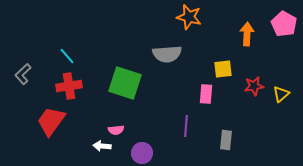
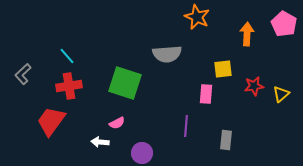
orange star: moved 8 px right; rotated 10 degrees clockwise
pink semicircle: moved 1 px right, 7 px up; rotated 21 degrees counterclockwise
white arrow: moved 2 px left, 4 px up
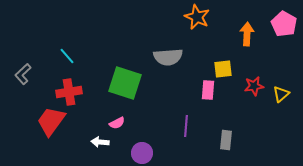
gray semicircle: moved 1 px right, 3 px down
red cross: moved 6 px down
pink rectangle: moved 2 px right, 4 px up
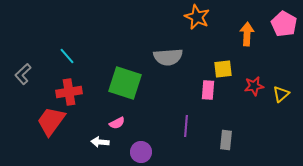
purple circle: moved 1 px left, 1 px up
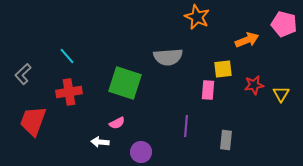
pink pentagon: rotated 15 degrees counterclockwise
orange arrow: moved 6 px down; rotated 65 degrees clockwise
red star: moved 1 px up
yellow triangle: rotated 18 degrees counterclockwise
red trapezoid: moved 18 px left; rotated 16 degrees counterclockwise
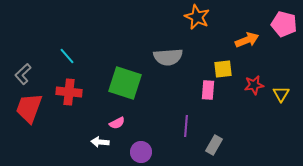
red cross: rotated 15 degrees clockwise
red trapezoid: moved 4 px left, 13 px up
gray rectangle: moved 12 px left, 5 px down; rotated 24 degrees clockwise
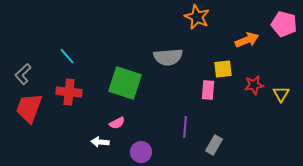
purple line: moved 1 px left, 1 px down
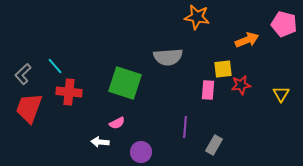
orange star: rotated 15 degrees counterclockwise
cyan line: moved 12 px left, 10 px down
red star: moved 13 px left
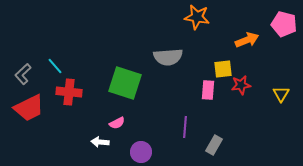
red trapezoid: rotated 136 degrees counterclockwise
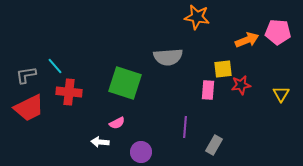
pink pentagon: moved 6 px left, 8 px down; rotated 10 degrees counterclockwise
gray L-shape: moved 3 px right, 1 px down; rotated 35 degrees clockwise
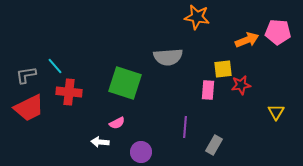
yellow triangle: moved 5 px left, 18 px down
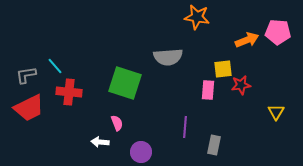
pink semicircle: rotated 84 degrees counterclockwise
gray rectangle: rotated 18 degrees counterclockwise
